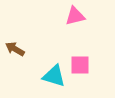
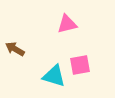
pink triangle: moved 8 px left, 8 px down
pink square: rotated 10 degrees counterclockwise
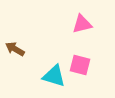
pink triangle: moved 15 px right
pink square: rotated 25 degrees clockwise
